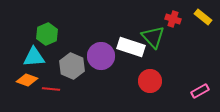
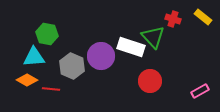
green hexagon: rotated 25 degrees counterclockwise
orange diamond: rotated 10 degrees clockwise
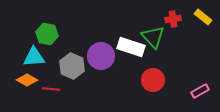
red cross: rotated 28 degrees counterclockwise
red circle: moved 3 px right, 1 px up
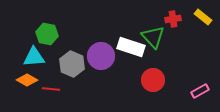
gray hexagon: moved 2 px up
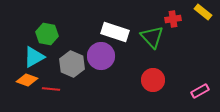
yellow rectangle: moved 5 px up
green triangle: moved 1 px left
white rectangle: moved 16 px left, 15 px up
cyan triangle: rotated 25 degrees counterclockwise
orange diamond: rotated 10 degrees counterclockwise
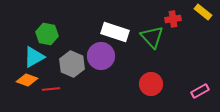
red circle: moved 2 px left, 4 px down
red line: rotated 12 degrees counterclockwise
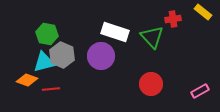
cyan triangle: moved 10 px right, 5 px down; rotated 15 degrees clockwise
gray hexagon: moved 10 px left, 9 px up
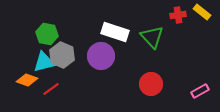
yellow rectangle: moved 1 px left
red cross: moved 5 px right, 4 px up
red line: rotated 30 degrees counterclockwise
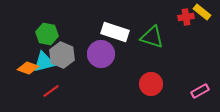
red cross: moved 8 px right, 2 px down
green triangle: rotated 30 degrees counterclockwise
purple circle: moved 2 px up
orange diamond: moved 1 px right, 12 px up
red line: moved 2 px down
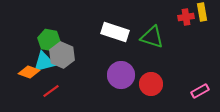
yellow rectangle: rotated 42 degrees clockwise
green hexagon: moved 2 px right, 6 px down
purple circle: moved 20 px right, 21 px down
orange diamond: moved 1 px right, 4 px down
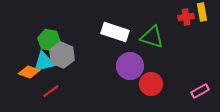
purple circle: moved 9 px right, 9 px up
